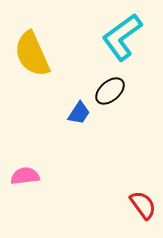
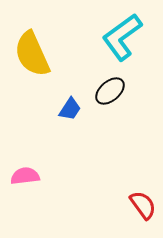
blue trapezoid: moved 9 px left, 4 px up
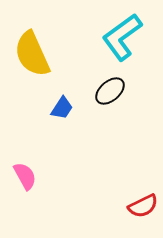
blue trapezoid: moved 8 px left, 1 px up
pink semicircle: rotated 68 degrees clockwise
red semicircle: moved 1 px down; rotated 100 degrees clockwise
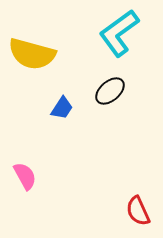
cyan L-shape: moved 3 px left, 4 px up
yellow semicircle: rotated 51 degrees counterclockwise
red semicircle: moved 5 px left, 5 px down; rotated 92 degrees clockwise
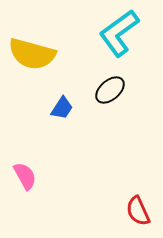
black ellipse: moved 1 px up
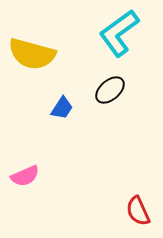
pink semicircle: rotated 96 degrees clockwise
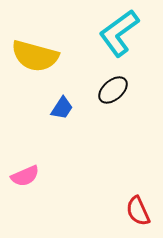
yellow semicircle: moved 3 px right, 2 px down
black ellipse: moved 3 px right
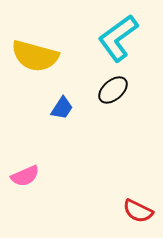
cyan L-shape: moved 1 px left, 5 px down
red semicircle: rotated 40 degrees counterclockwise
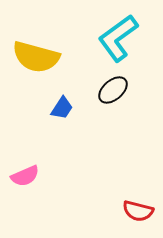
yellow semicircle: moved 1 px right, 1 px down
red semicircle: rotated 12 degrees counterclockwise
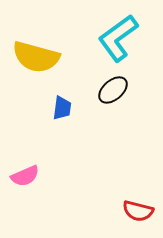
blue trapezoid: rotated 25 degrees counterclockwise
